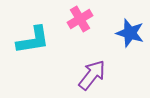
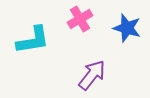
blue star: moved 3 px left, 5 px up
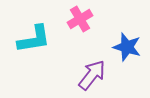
blue star: moved 19 px down
cyan L-shape: moved 1 px right, 1 px up
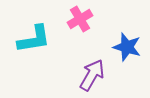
purple arrow: rotated 8 degrees counterclockwise
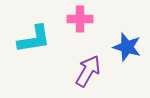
pink cross: rotated 30 degrees clockwise
purple arrow: moved 4 px left, 4 px up
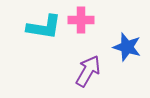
pink cross: moved 1 px right, 1 px down
cyan L-shape: moved 10 px right, 12 px up; rotated 18 degrees clockwise
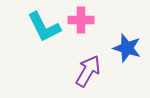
cyan L-shape: rotated 54 degrees clockwise
blue star: moved 1 px down
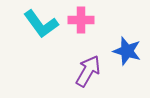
cyan L-shape: moved 3 px left, 3 px up; rotated 9 degrees counterclockwise
blue star: moved 3 px down
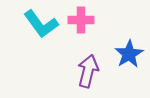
blue star: moved 2 px right, 3 px down; rotated 24 degrees clockwise
purple arrow: rotated 16 degrees counterclockwise
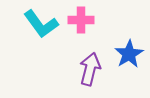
purple arrow: moved 2 px right, 2 px up
